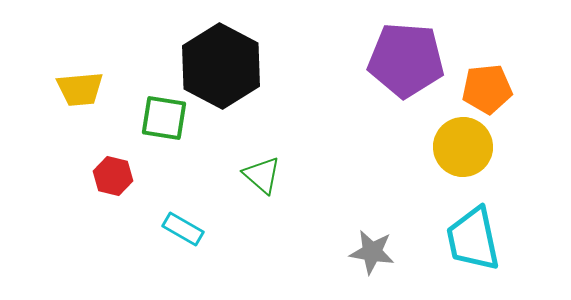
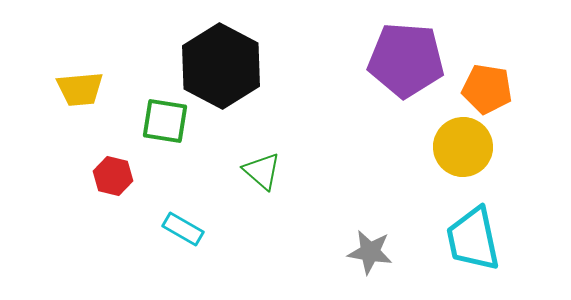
orange pentagon: rotated 15 degrees clockwise
green square: moved 1 px right, 3 px down
green triangle: moved 4 px up
gray star: moved 2 px left
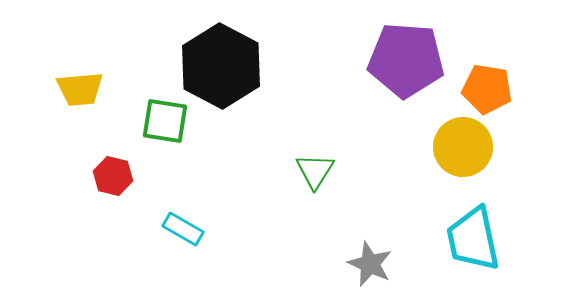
green triangle: moved 53 px right; rotated 21 degrees clockwise
gray star: moved 12 px down; rotated 15 degrees clockwise
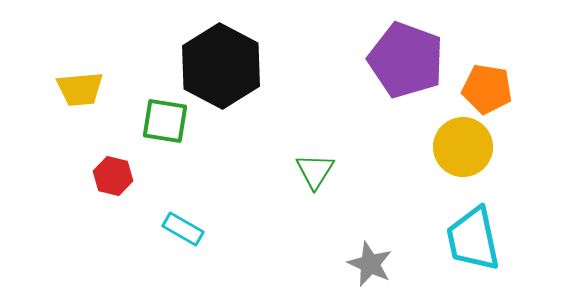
purple pentagon: rotated 16 degrees clockwise
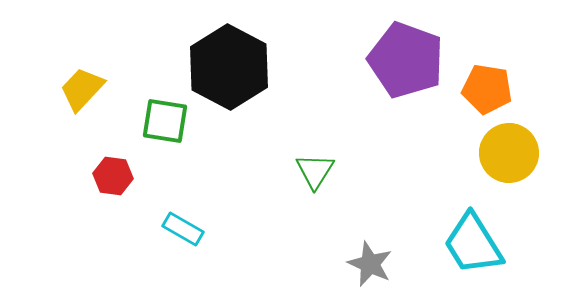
black hexagon: moved 8 px right, 1 px down
yellow trapezoid: moved 2 px right; rotated 138 degrees clockwise
yellow circle: moved 46 px right, 6 px down
red hexagon: rotated 6 degrees counterclockwise
cyan trapezoid: moved 5 px down; rotated 20 degrees counterclockwise
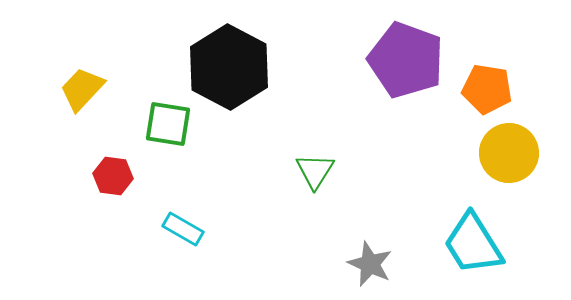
green square: moved 3 px right, 3 px down
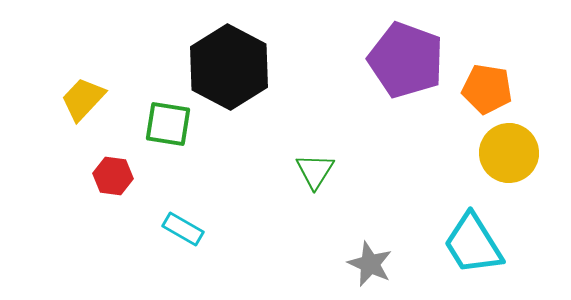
yellow trapezoid: moved 1 px right, 10 px down
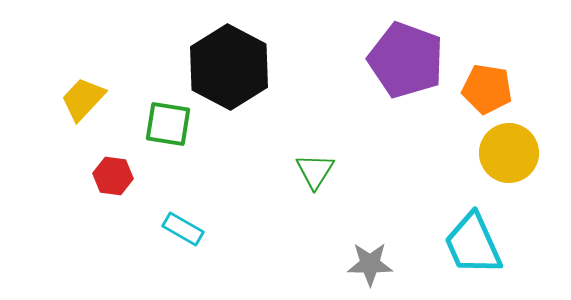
cyan trapezoid: rotated 8 degrees clockwise
gray star: rotated 24 degrees counterclockwise
